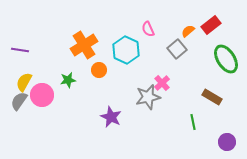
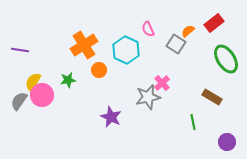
red rectangle: moved 3 px right, 2 px up
gray square: moved 1 px left, 5 px up; rotated 18 degrees counterclockwise
yellow semicircle: moved 9 px right
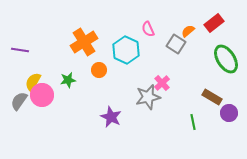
orange cross: moved 3 px up
purple circle: moved 2 px right, 29 px up
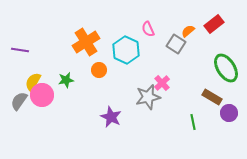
red rectangle: moved 1 px down
orange cross: moved 2 px right
green ellipse: moved 9 px down
green star: moved 2 px left
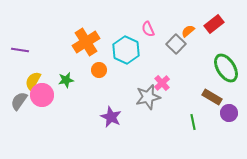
gray square: rotated 12 degrees clockwise
yellow semicircle: moved 1 px up
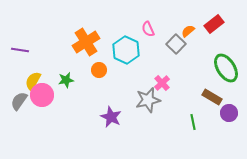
gray star: moved 3 px down
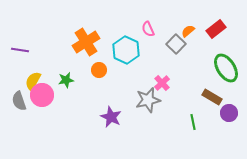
red rectangle: moved 2 px right, 5 px down
gray semicircle: rotated 54 degrees counterclockwise
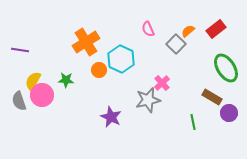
cyan hexagon: moved 5 px left, 9 px down
green star: rotated 14 degrees clockwise
